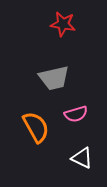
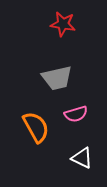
gray trapezoid: moved 3 px right
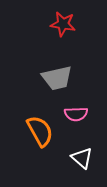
pink semicircle: rotated 15 degrees clockwise
orange semicircle: moved 4 px right, 4 px down
white triangle: rotated 15 degrees clockwise
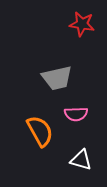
red star: moved 19 px right
white triangle: moved 1 px left, 2 px down; rotated 25 degrees counterclockwise
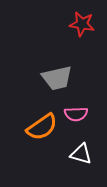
orange semicircle: moved 2 px right, 4 px up; rotated 84 degrees clockwise
white triangle: moved 6 px up
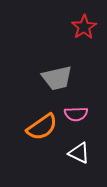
red star: moved 2 px right, 3 px down; rotated 30 degrees clockwise
white triangle: moved 2 px left, 1 px up; rotated 10 degrees clockwise
